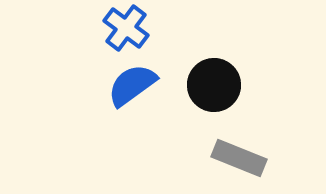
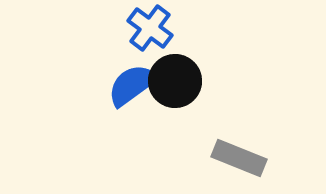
blue cross: moved 24 px right
black circle: moved 39 px left, 4 px up
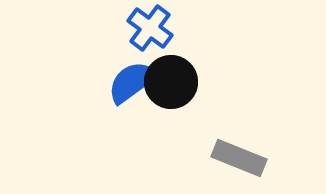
black circle: moved 4 px left, 1 px down
blue semicircle: moved 3 px up
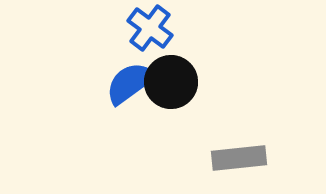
blue semicircle: moved 2 px left, 1 px down
gray rectangle: rotated 28 degrees counterclockwise
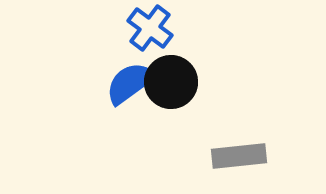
gray rectangle: moved 2 px up
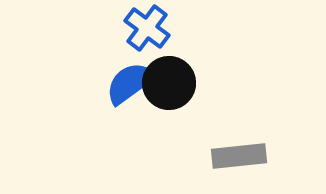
blue cross: moved 3 px left
black circle: moved 2 px left, 1 px down
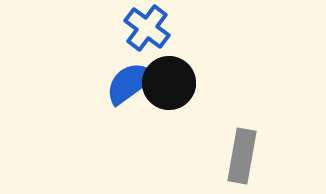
gray rectangle: moved 3 px right; rotated 74 degrees counterclockwise
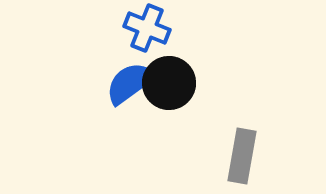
blue cross: rotated 15 degrees counterclockwise
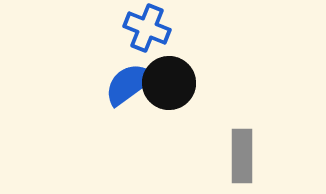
blue semicircle: moved 1 px left, 1 px down
gray rectangle: rotated 10 degrees counterclockwise
